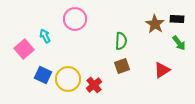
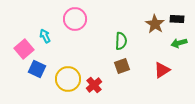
green arrow: rotated 112 degrees clockwise
blue square: moved 6 px left, 6 px up
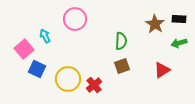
black rectangle: moved 2 px right
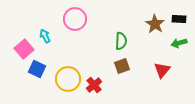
red triangle: rotated 18 degrees counterclockwise
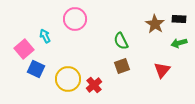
green semicircle: rotated 150 degrees clockwise
blue square: moved 1 px left
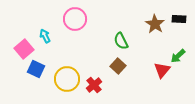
green arrow: moved 1 px left, 13 px down; rotated 28 degrees counterclockwise
brown square: moved 4 px left; rotated 28 degrees counterclockwise
yellow circle: moved 1 px left
